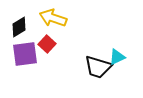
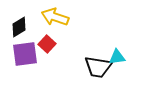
yellow arrow: moved 2 px right, 1 px up
cyan triangle: rotated 18 degrees clockwise
black trapezoid: rotated 8 degrees counterclockwise
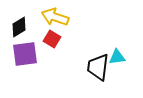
red square: moved 5 px right, 5 px up; rotated 12 degrees counterclockwise
black trapezoid: rotated 88 degrees clockwise
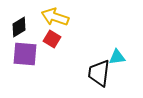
purple square: rotated 12 degrees clockwise
black trapezoid: moved 1 px right, 6 px down
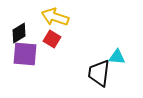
black diamond: moved 6 px down
cyan triangle: rotated 12 degrees clockwise
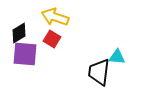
black trapezoid: moved 1 px up
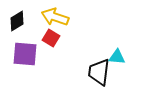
black diamond: moved 2 px left, 12 px up
red square: moved 1 px left, 1 px up
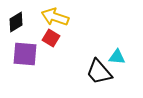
black diamond: moved 1 px left, 1 px down
black trapezoid: rotated 48 degrees counterclockwise
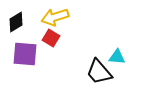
yellow arrow: rotated 36 degrees counterclockwise
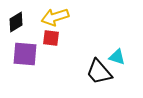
red square: rotated 24 degrees counterclockwise
cyan triangle: rotated 12 degrees clockwise
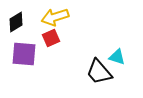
red square: rotated 30 degrees counterclockwise
purple square: moved 1 px left
